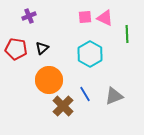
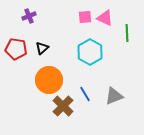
green line: moved 1 px up
cyan hexagon: moved 2 px up
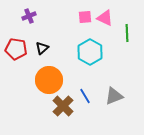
blue line: moved 2 px down
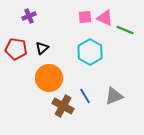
green line: moved 2 px left, 3 px up; rotated 66 degrees counterclockwise
orange circle: moved 2 px up
brown cross: rotated 15 degrees counterclockwise
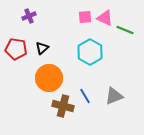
brown cross: rotated 15 degrees counterclockwise
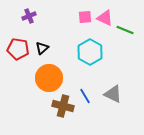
red pentagon: moved 2 px right
gray triangle: moved 1 px left, 2 px up; rotated 48 degrees clockwise
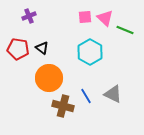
pink triangle: rotated 18 degrees clockwise
black triangle: rotated 40 degrees counterclockwise
blue line: moved 1 px right
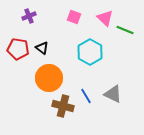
pink square: moved 11 px left; rotated 24 degrees clockwise
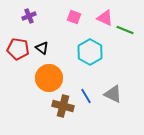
pink triangle: rotated 18 degrees counterclockwise
